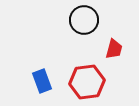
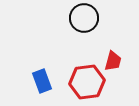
black circle: moved 2 px up
red trapezoid: moved 1 px left, 12 px down
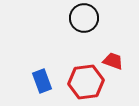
red trapezoid: rotated 85 degrees counterclockwise
red hexagon: moved 1 px left
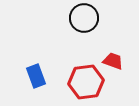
blue rectangle: moved 6 px left, 5 px up
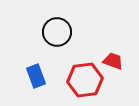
black circle: moved 27 px left, 14 px down
red hexagon: moved 1 px left, 2 px up
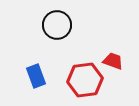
black circle: moved 7 px up
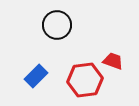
blue rectangle: rotated 65 degrees clockwise
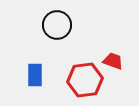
blue rectangle: moved 1 px left, 1 px up; rotated 45 degrees counterclockwise
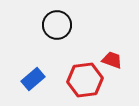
red trapezoid: moved 1 px left, 1 px up
blue rectangle: moved 2 px left, 4 px down; rotated 50 degrees clockwise
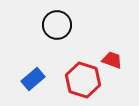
red hexagon: moved 2 px left; rotated 24 degrees clockwise
